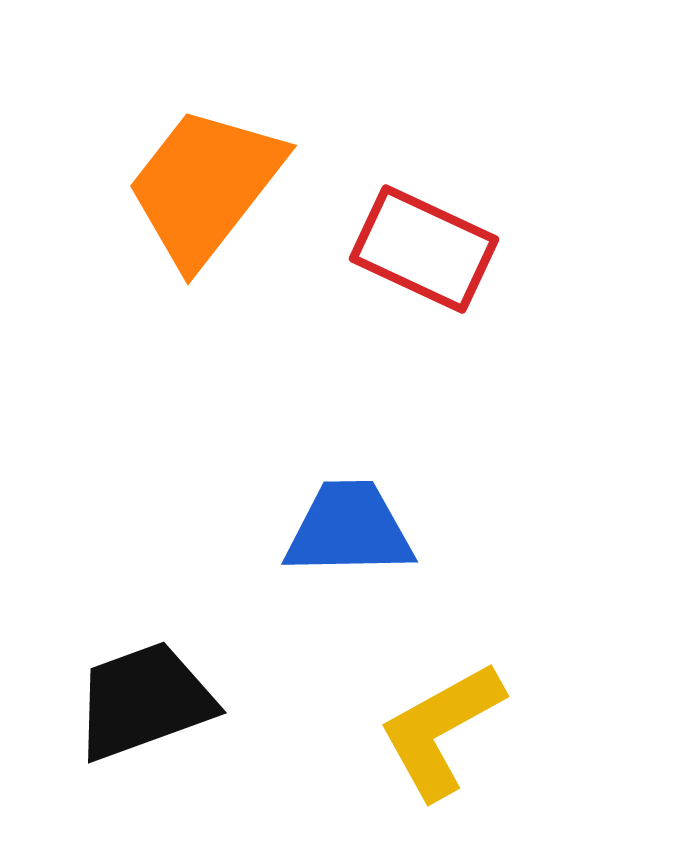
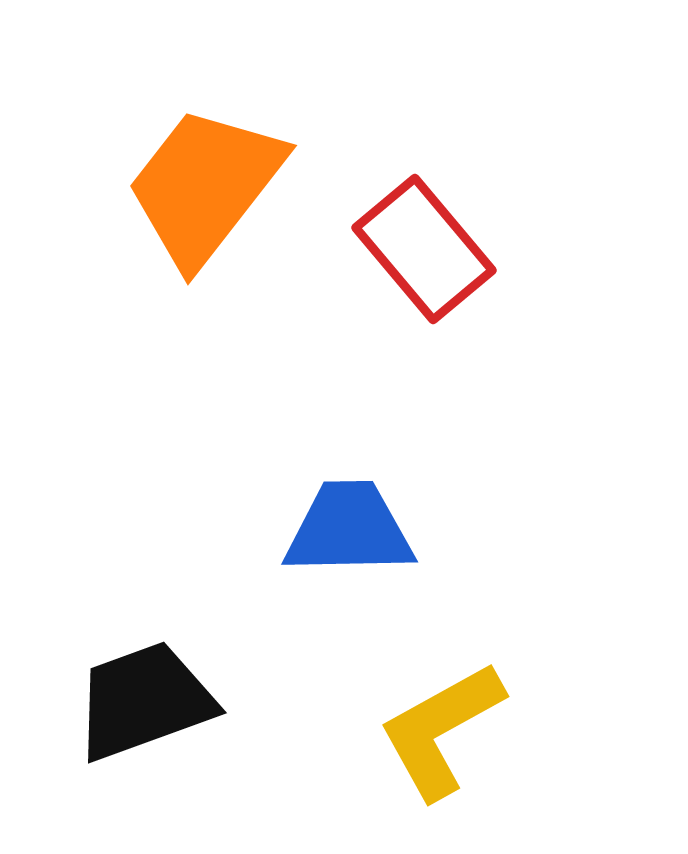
red rectangle: rotated 25 degrees clockwise
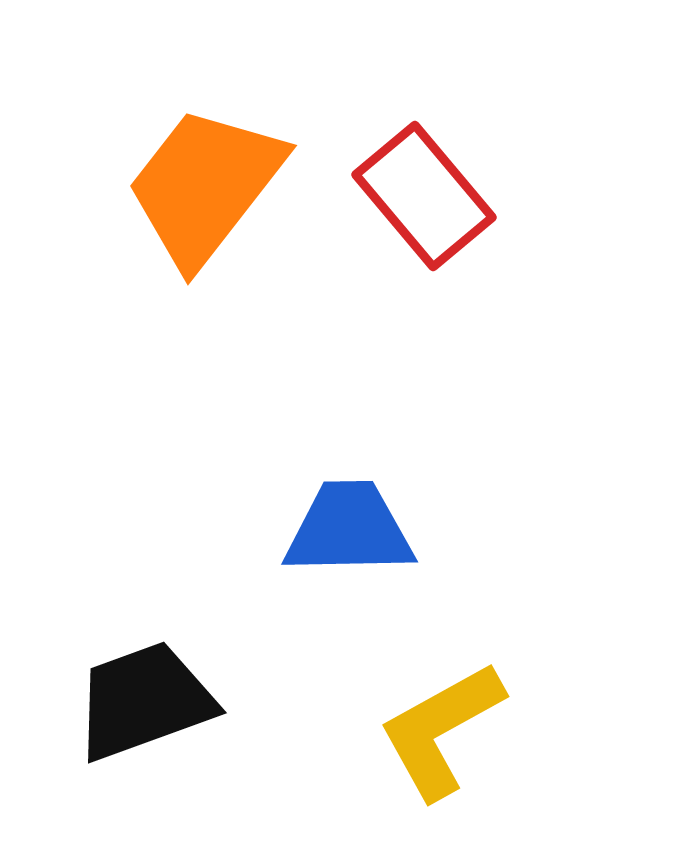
red rectangle: moved 53 px up
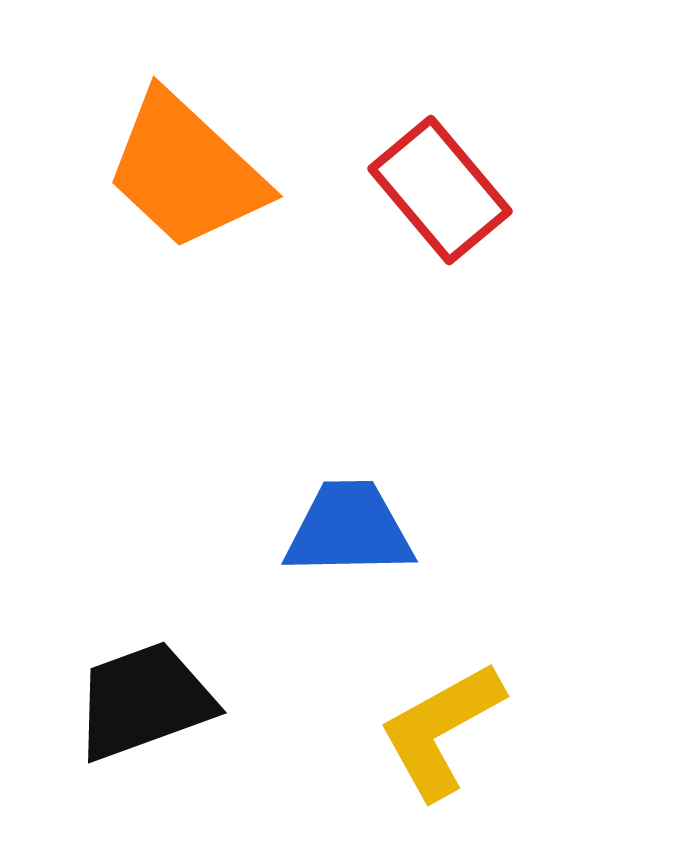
orange trapezoid: moved 19 px left, 15 px up; rotated 85 degrees counterclockwise
red rectangle: moved 16 px right, 6 px up
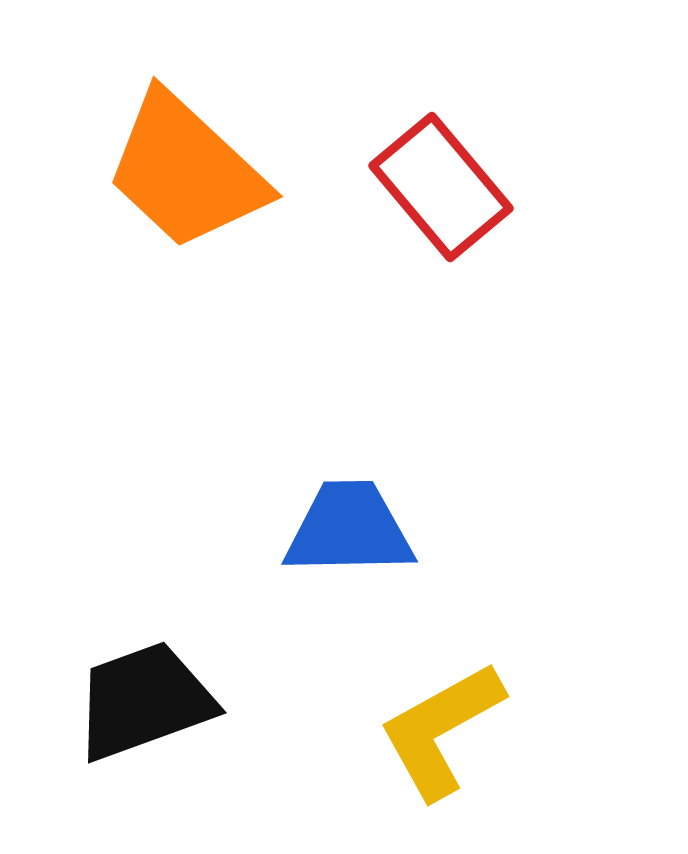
red rectangle: moved 1 px right, 3 px up
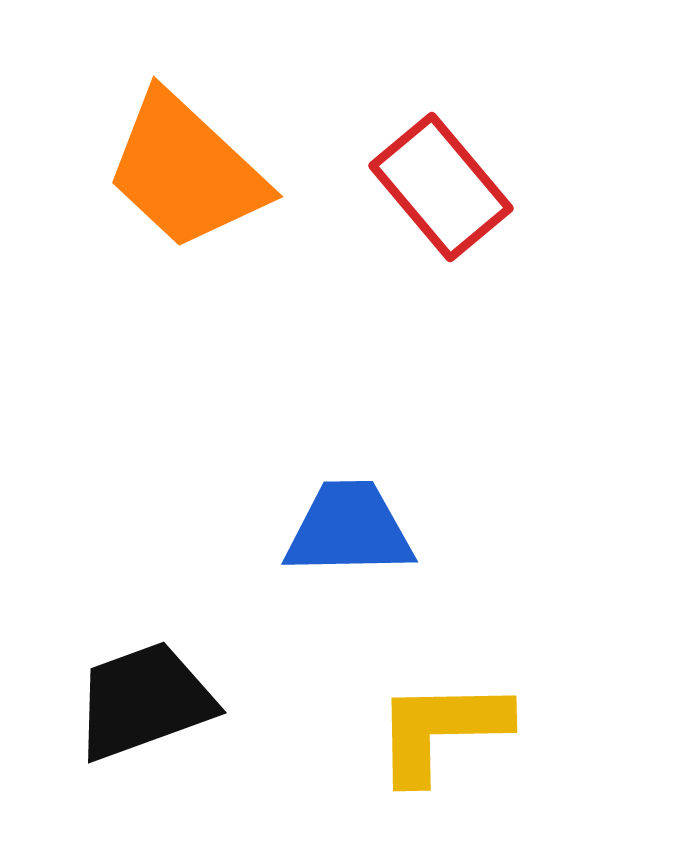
yellow L-shape: rotated 28 degrees clockwise
